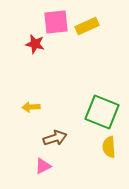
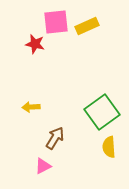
green square: rotated 32 degrees clockwise
brown arrow: rotated 40 degrees counterclockwise
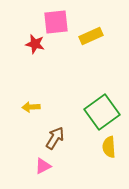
yellow rectangle: moved 4 px right, 10 px down
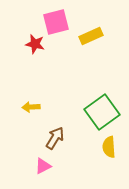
pink square: rotated 8 degrees counterclockwise
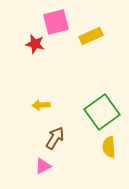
yellow arrow: moved 10 px right, 2 px up
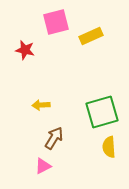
red star: moved 10 px left, 6 px down
green square: rotated 20 degrees clockwise
brown arrow: moved 1 px left
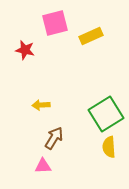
pink square: moved 1 px left, 1 px down
green square: moved 4 px right, 2 px down; rotated 16 degrees counterclockwise
pink triangle: rotated 24 degrees clockwise
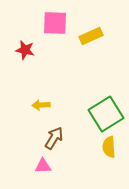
pink square: rotated 16 degrees clockwise
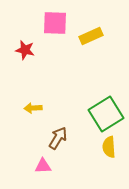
yellow arrow: moved 8 px left, 3 px down
brown arrow: moved 4 px right
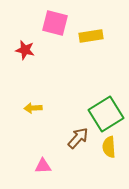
pink square: rotated 12 degrees clockwise
yellow rectangle: rotated 15 degrees clockwise
brown arrow: moved 20 px right; rotated 10 degrees clockwise
